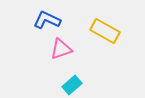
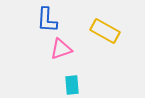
blue L-shape: rotated 112 degrees counterclockwise
cyan rectangle: rotated 54 degrees counterclockwise
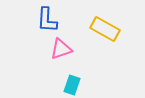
yellow rectangle: moved 2 px up
cyan rectangle: rotated 24 degrees clockwise
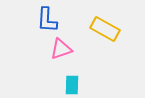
cyan rectangle: rotated 18 degrees counterclockwise
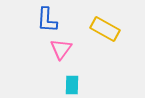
pink triangle: rotated 35 degrees counterclockwise
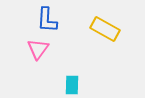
pink triangle: moved 23 px left
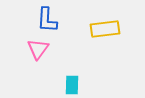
yellow rectangle: rotated 36 degrees counterclockwise
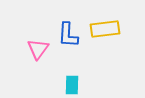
blue L-shape: moved 21 px right, 15 px down
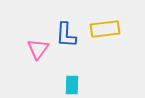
blue L-shape: moved 2 px left
